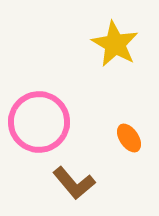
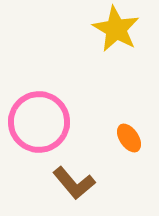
yellow star: moved 1 px right, 15 px up
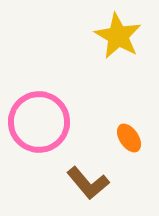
yellow star: moved 2 px right, 7 px down
brown L-shape: moved 14 px right
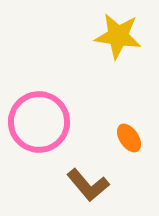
yellow star: rotated 21 degrees counterclockwise
brown L-shape: moved 2 px down
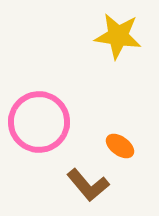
orange ellipse: moved 9 px left, 8 px down; rotated 20 degrees counterclockwise
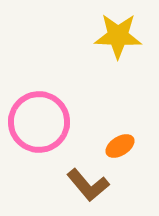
yellow star: rotated 6 degrees counterclockwise
orange ellipse: rotated 68 degrees counterclockwise
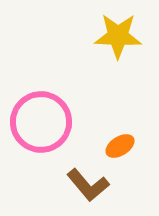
pink circle: moved 2 px right
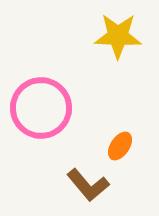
pink circle: moved 14 px up
orange ellipse: rotated 24 degrees counterclockwise
